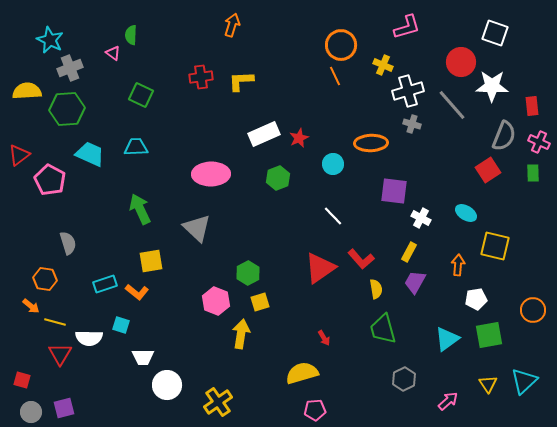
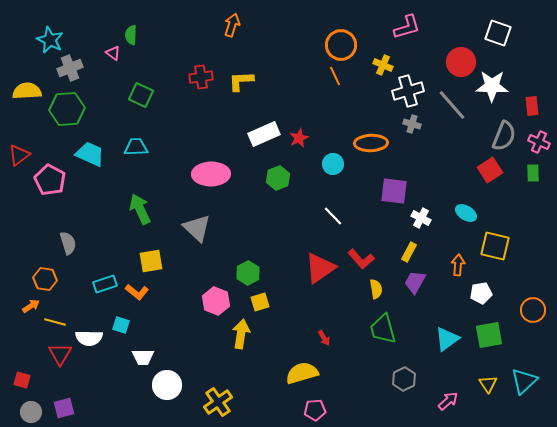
white square at (495, 33): moved 3 px right
red square at (488, 170): moved 2 px right
white pentagon at (476, 299): moved 5 px right, 6 px up
orange arrow at (31, 306): rotated 72 degrees counterclockwise
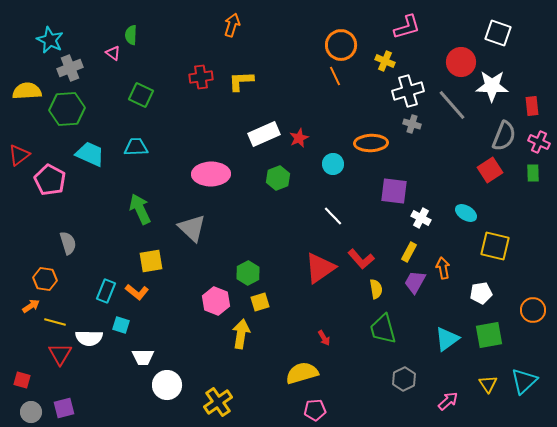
yellow cross at (383, 65): moved 2 px right, 4 px up
gray triangle at (197, 228): moved 5 px left
orange arrow at (458, 265): moved 15 px left, 3 px down; rotated 15 degrees counterclockwise
cyan rectangle at (105, 284): moved 1 px right, 7 px down; rotated 50 degrees counterclockwise
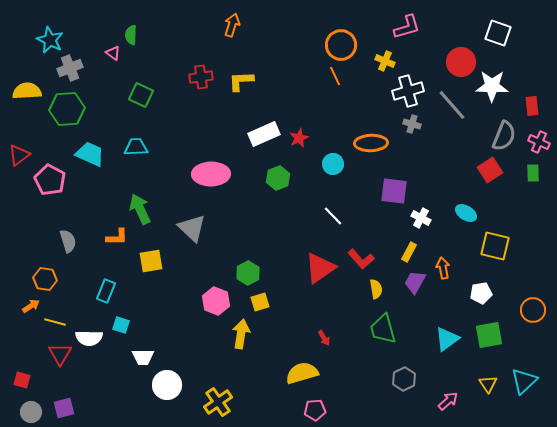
gray semicircle at (68, 243): moved 2 px up
orange L-shape at (137, 292): moved 20 px left, 55 px up; rotated 40 degrees counterclockwise
